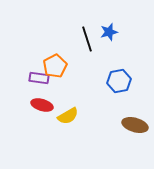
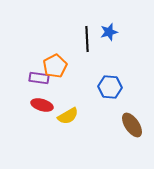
black line: rotated 15 degrees clockwise
blue hexagon: moved 9 px left, 6 px down; rotated 15 degrees clockwise
brown ellipse: moved 3 px left; rotated 40 degrees clockwise
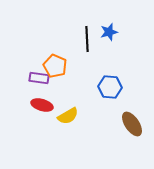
orange pentagon: rotated 20 degrees counterclockwise
brown ellipse: moved 1 px up
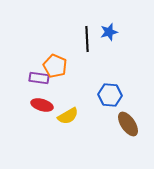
blue hexagon: moved 8 px down
brown ellipse: moved 4 px left
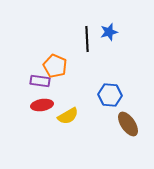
purple rectangle: moved 1 px right, 3 px down
red ellipse: rotated 25 degrees counterclockwise
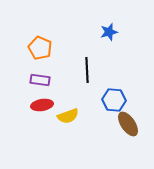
black line: moved 31 px down
orange pentagon: moved 15 px left, 18 px up
purple rectangle: moved 1 px up
blue hexagon: moved 4 px right, 5 px down
yellow semicircle: rotated 10 degrees clockwise
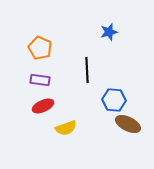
red ellipse: moved 1 px right, 1 px down; rotated 15 degrees counterclockwise
yellow semicircle: moved 2 px left, 12 px down
brown ellipse: rotated 30 degrees counterclockwise
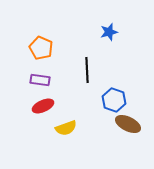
orange pentagon: moved 1 px right
blue hexagon: rotated 15 degrees clockwise
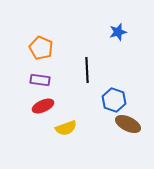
blue star: moved 9 px right
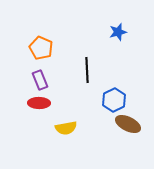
purple rectangle: rotated 60 degrees clockwise
blue hexagon: rotated 15 degrees clockwise
red ellipse: moved 4 px left, 3 px up; rotated 25 degrees clockwise
yellow semicircle: rotated 10 degrees clockwise
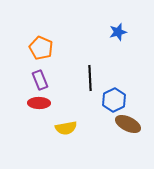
black line: moved 3 px right, 8 px down
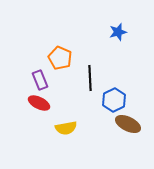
orange pentagon: moved 19 px right, 10 px down
red ellipse: rotated 25 degrees clockwise
